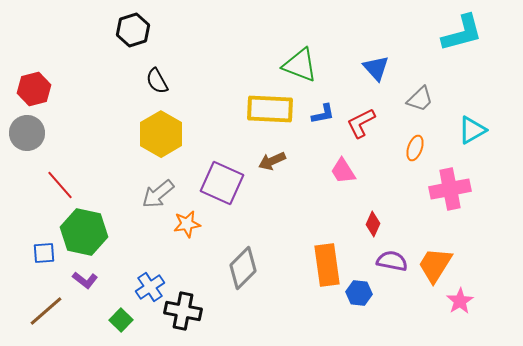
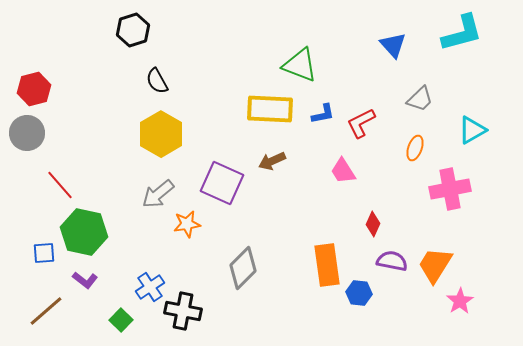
blue triangle: moved 17 px right, 23 px up
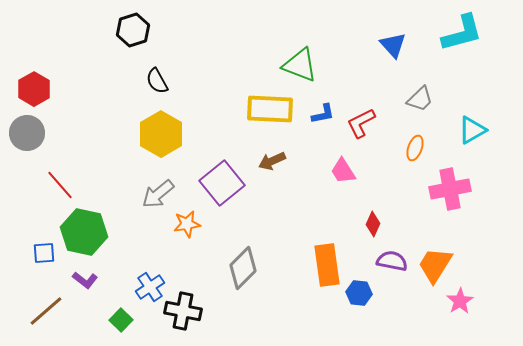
red hexagon: rotated 16 degrees counterclockwise
purple square: rotated 27 degrees clockwise
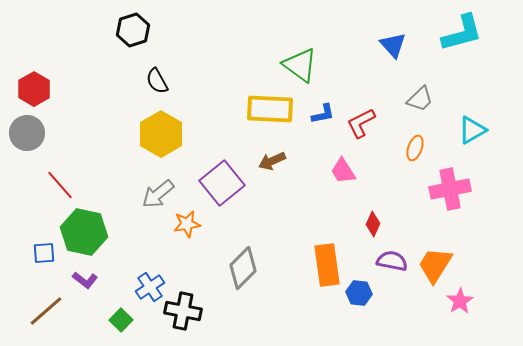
green triangle: rotated 15 degrees clockwise
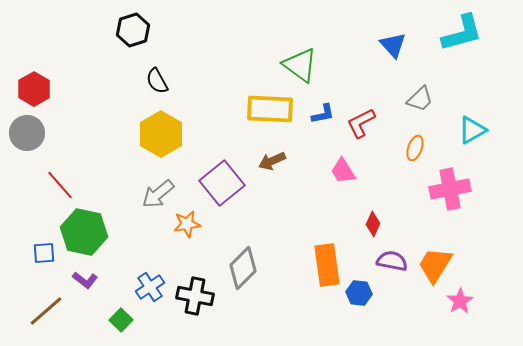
black cross: moved 12 px right, 15 px up
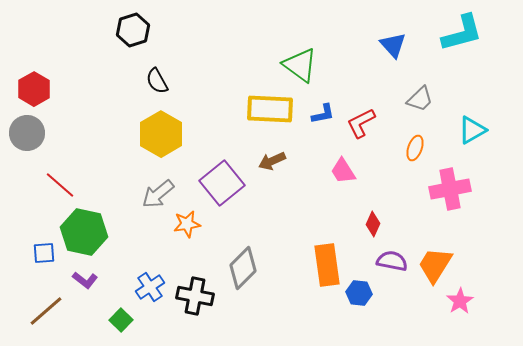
red line: rotated 8 degrees counterclockwise
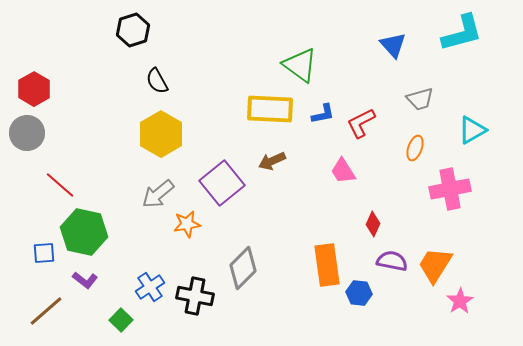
gray trapezoid: rotated 28 degrees clockwise
